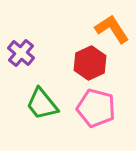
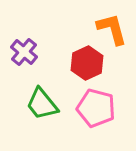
orange L-shape: rotated 18 degrees clockwise
purple cross: moved 3 px right, 1 px up
red hexagon: moved 3 px left
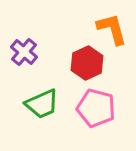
green trapezoid: rotated 75 degrees counterclockwise
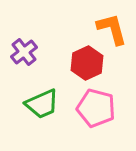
purple cross: rotated 12 degrees clockwise
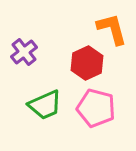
green trapezoid: moved 3 px right, 1 px down
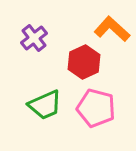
orange L-shape: rotated 33 degrees counterclockwise
purple cross: moved 10 px right, 14 px up
red hexagon: moved 3 px left, 1 px up
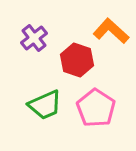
orange L-shape: moved 1 px left, 2 px down
red hexagon: moved 7 px left, 2 px up; rotated 16 degrees counterclockwise
pink pentagon: rotated 18 degrees clockwise
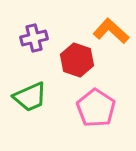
purple cross: rotated 24 degrees clockwise
green trapezoid: moved 15 px left, 8 px up
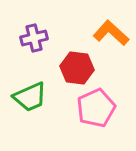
orange L-shape: moved 2 px down
red hexagon: moved 8 px down; rotated 12 degrees counterclockwise
pink pentagon: rotated 15 degrees clockwise
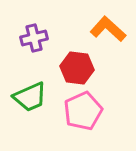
orange L-shape: moved 3 px left, 4 px up
pink pentagon: moved 13 px left, 3 px down
